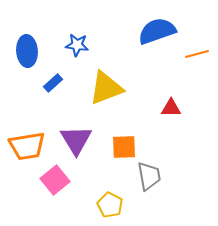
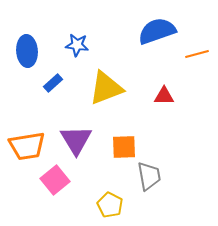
red triangle: moved 7 px left, 12 px up
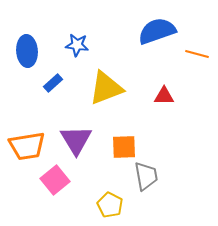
orange line: rotated 30 degrees clockwise
gray trapezoid: moved 3 px left
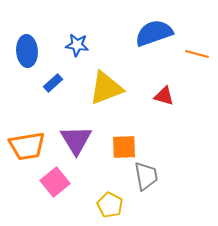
blue semicircle: moved 3 px left, 2 px down
red triangle: rotated 15 degrees clockwise
pink square: moved 2 px down
